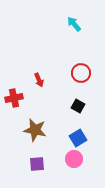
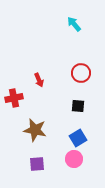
black square: rotated 24 degrees counterclockwise
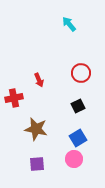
cyan arrow: moved 5 px left
black square: rotated 32 degrees counterclockwise
brown star: moved 1 px right, 1 px up
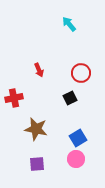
red arrow: moved 10 px up
black square: moved 8 px left, 8 px up
pink circle: moved 2 px right
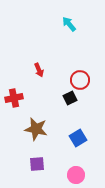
red circle: moved 1 px left, 7 px down
pink circle: moved 16 px down
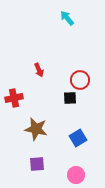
cyan arrow: moved 2 px left, 6 px up
black square: rotated 24 degrees clockwise
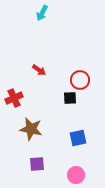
cyan arrow: moved 25 px left, 5 px up; rotated 112 degrees counterclockwise
red arrow: rotated 32 degrees counterclockwise
red cross: rotated 12 degrees counterclockwise
brown star: moved 5 px left
blue square: rotated 18 degrees clockwise
